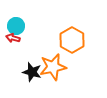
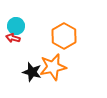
orange hexagon: moved 8 px left, 4 px up
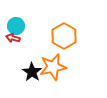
black star: rotated 18 degrees clockwise
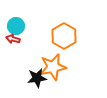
red arrow: moved 1 px down
black star: moved 5 px right, 6 px down; rotated 30 degrees clockwise
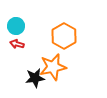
red arrow: moved 4 px right, 5 px down
black star: moved 2 px left
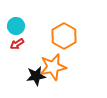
red arrow: rotated 48 degrees counterclockwise
black star: moved 1 px right, 2 px up
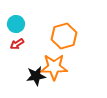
cyan circle: moved 2 px up
orange hexagon: rotated 15 degrees clockwise
orange star: moved 1 px right; rotated 12 degrees clockwise
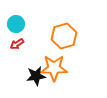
orange star: moved 1 px down
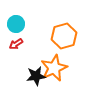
red arrow: moved 1 px left
orange star: rotated 24 degrees counterclockwise
